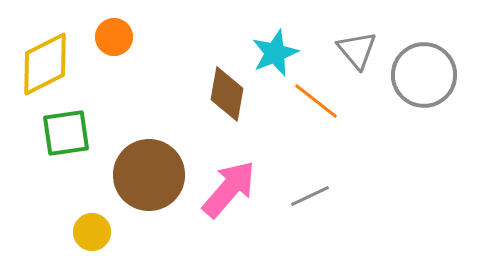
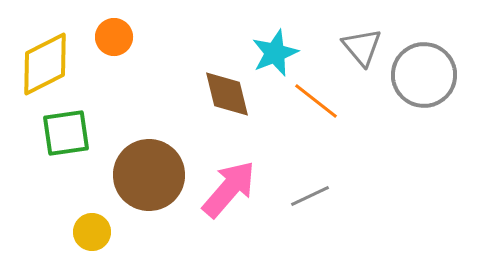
gray triangle: moved 5 px right, 3 px up
brown diamond: rotated 24 degrees counterclockwise
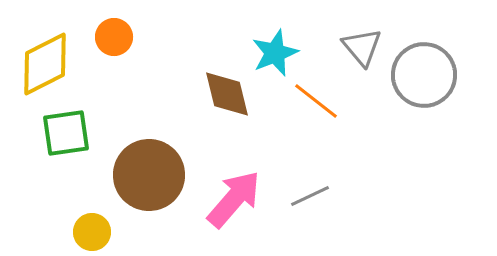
pink arrow: moved 5 px right, 10 px down
